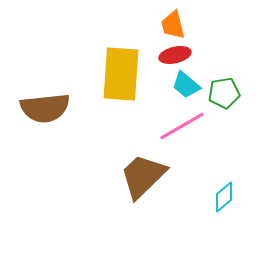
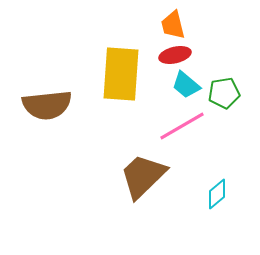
brown semicircle: moved 2 px right, 3 px up
cyan diamond: moved 7 px left, 3 px up
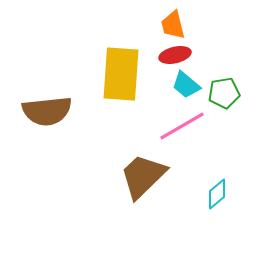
brown semicircle: moved 6 px down
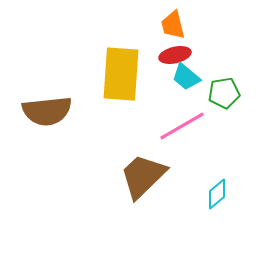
cyan trapezoid: moved 8 px up
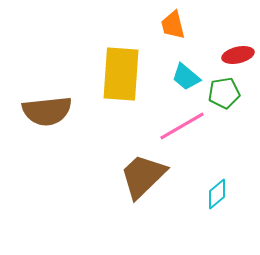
red ellipse: moved 63 px right
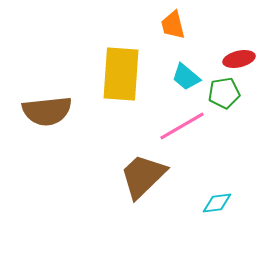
red ellipse: moved 1 px right, 4 px down
cyan diamond: moved 9 px down; rotated 32 degrees clockwise
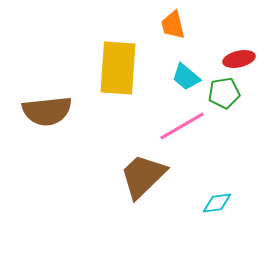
yellow rectangle: moved 3 px left, 6 px up
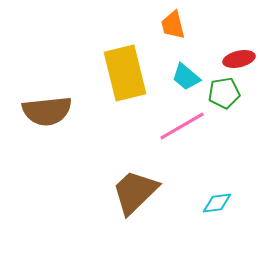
yellow rectangle: moved 7 px right, 5 px down; rotated 18 degrees counterclockwise
brown trapezoid: moved 8 px left, 16 px down
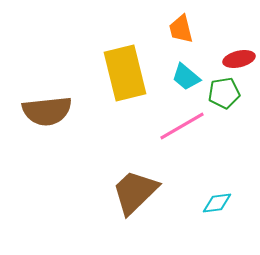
orange trapezoid: moved 8 px right, 4 px down
